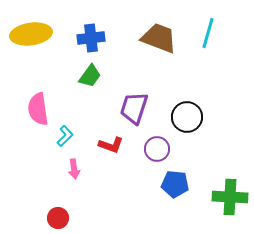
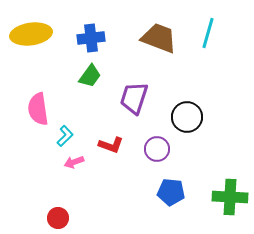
purple trapezoid: moved 10 px up
pink arrow: moved 7 px up; rotated 78 degrees clockwise
blue pentagon: moved 4 px left, 8 px down
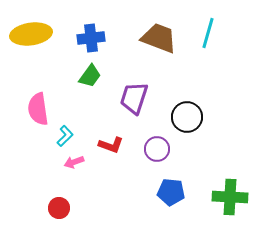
red circle: moved 1 px right, 10 px up
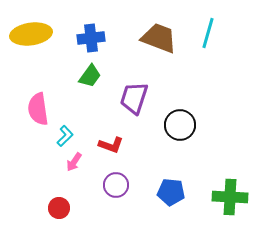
black circle: moved 7 px left, 8 px down
purple circle: moved 41 px left, 36 px down
pink arrow: rotated 36 degrees counterclockwise
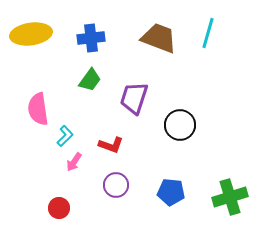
green trapezoid: moved 4 px down
green cross: rotated 20 degrees counterclockwise
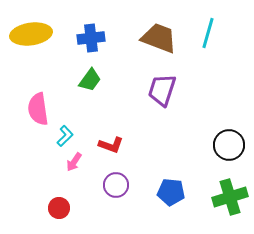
purple trapezoid: moved 28 px right, 8 px up
black circle: moved 49 px right, 20 px down
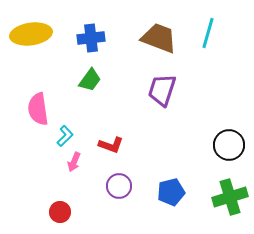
pink arrow: rotated 12 degrees counterclockwise
purple circle: moved 3 px right, 1 px down
blue pentagon: rotated 20 degrees counterclockwise
red circle: moved 1 px right, 4 px down
